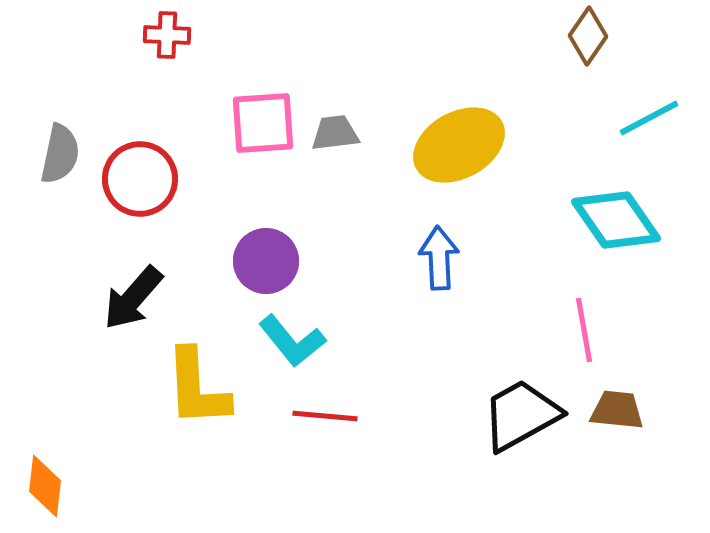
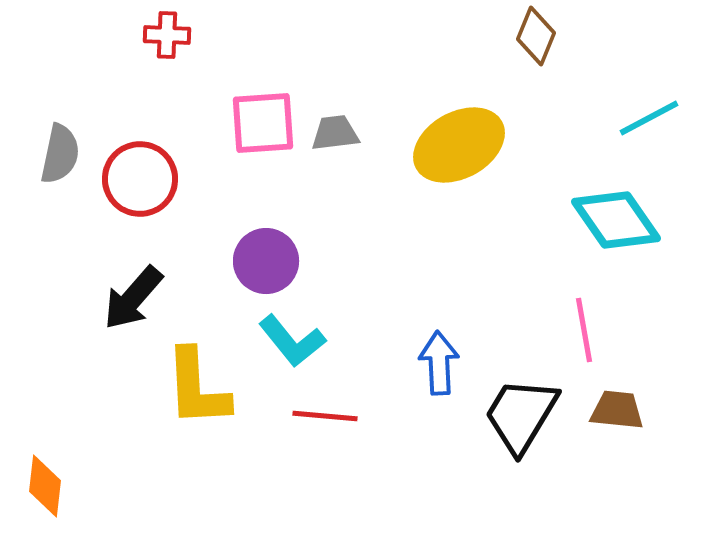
brown diamond: moved 52 px left; rotated 12 degrees counterclockwise
blue arrow: moved 105 px down
black trapezoid: rotated 30 degrees counterclockwise
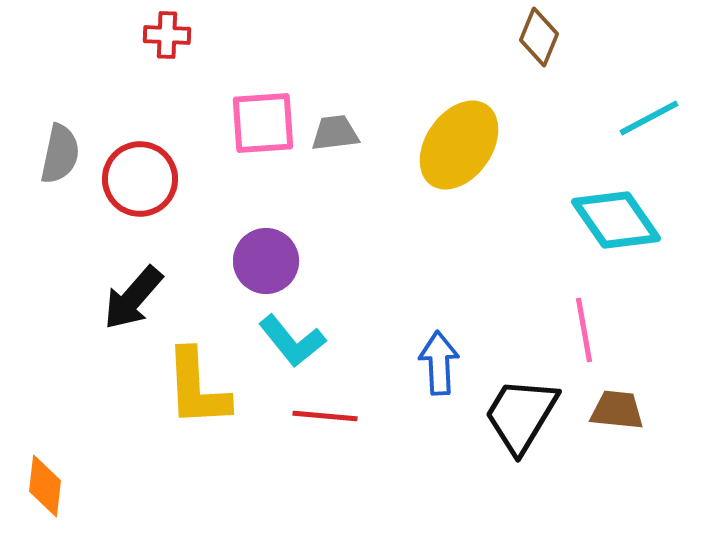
brown diamond: moved 3 px right, 1 px down
yellow ellipse: rotated 26 degrees counterclockwise
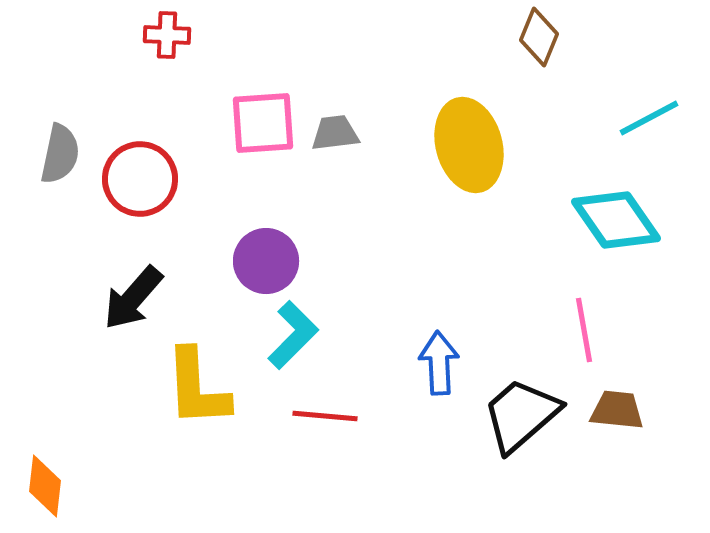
yellow ellipse: moved 10 px right; rotated 50 degrees counterclockwise
cyan L-shape: moved 1 px right, 6 px up; rotated 96 degrees counterclockwise
black trapezoid: rotated 18 degrees clockwise
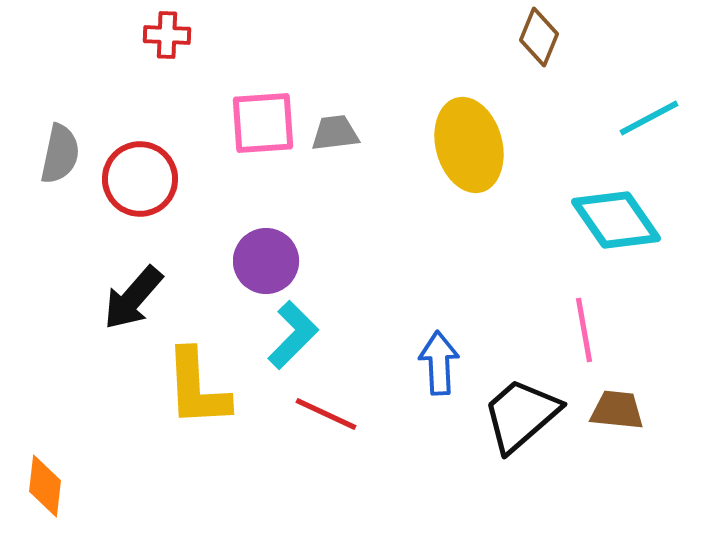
red line: moved 1 px right, 2 px up; rotated 20 degrees clockwise
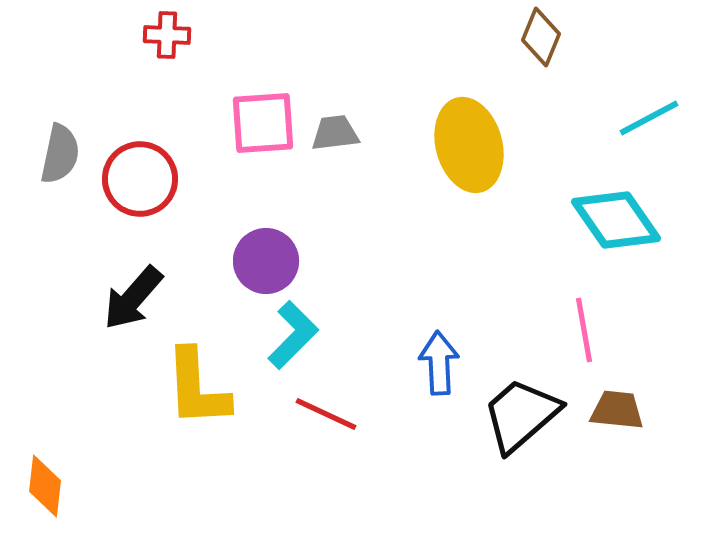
brown diamond: moved 2 px right
